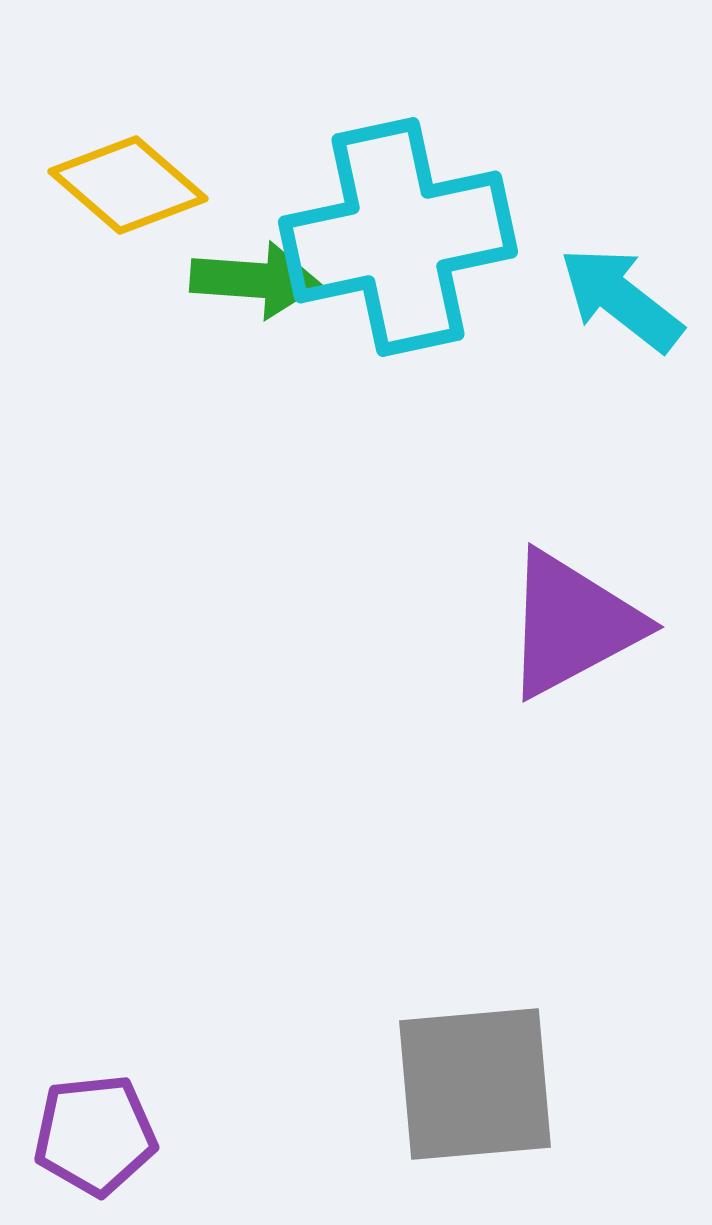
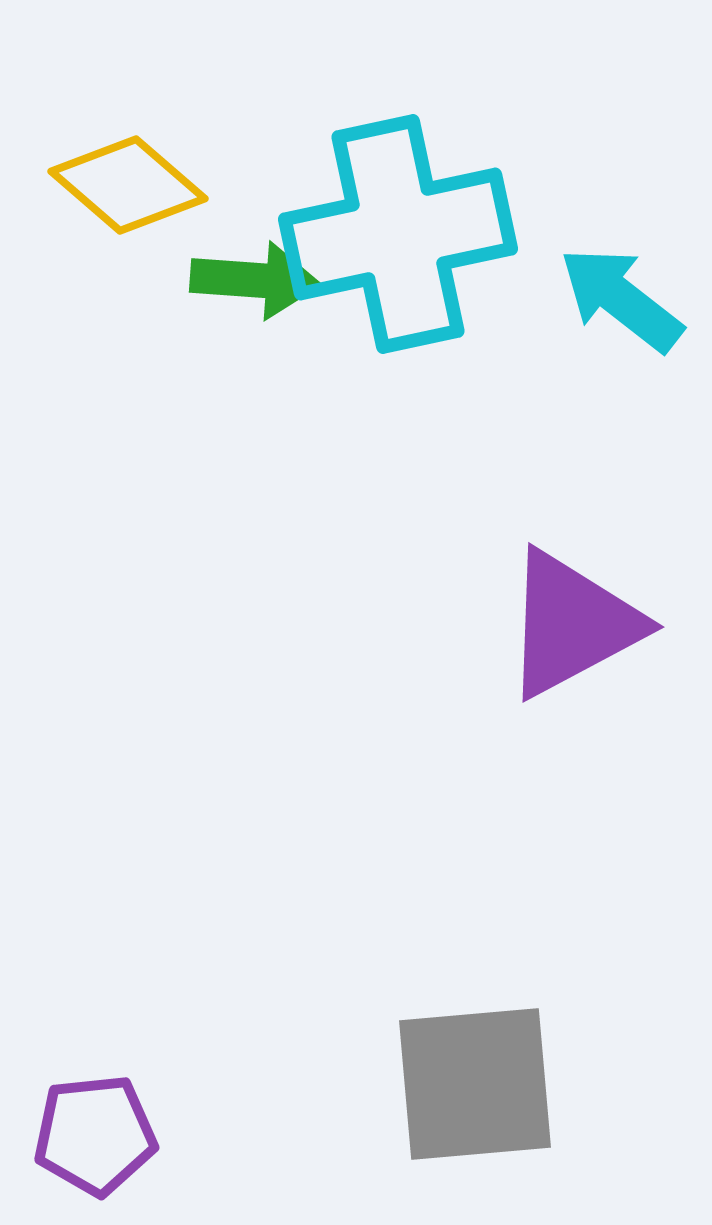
cyan cross: moved 3 px up
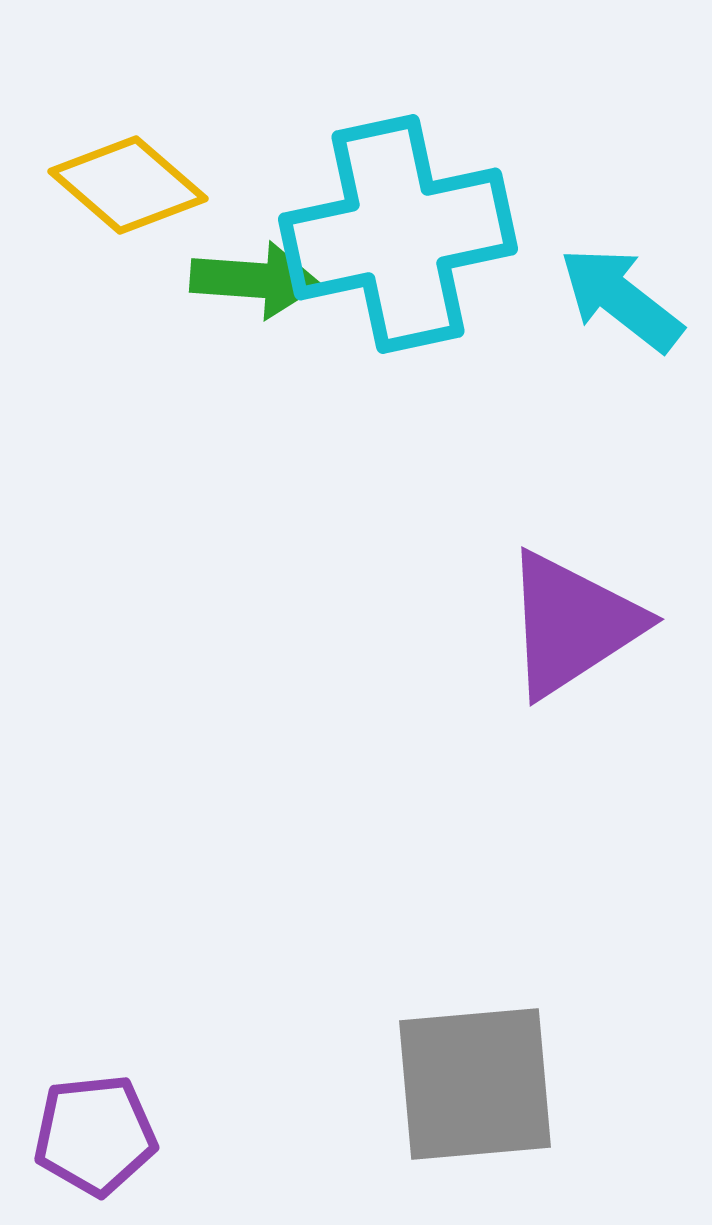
purple triangle: rotated 5 degrees counterclockwise
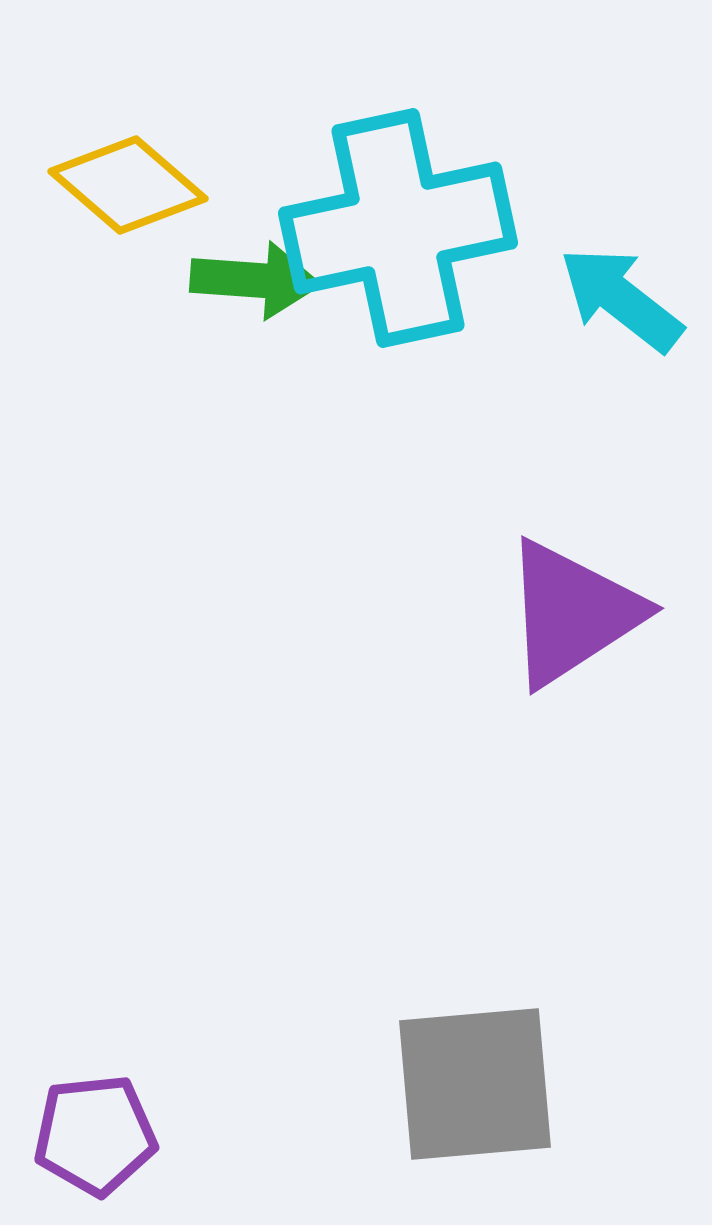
cyan cross: moved 6 px up
purple triangle: moved 11 px up
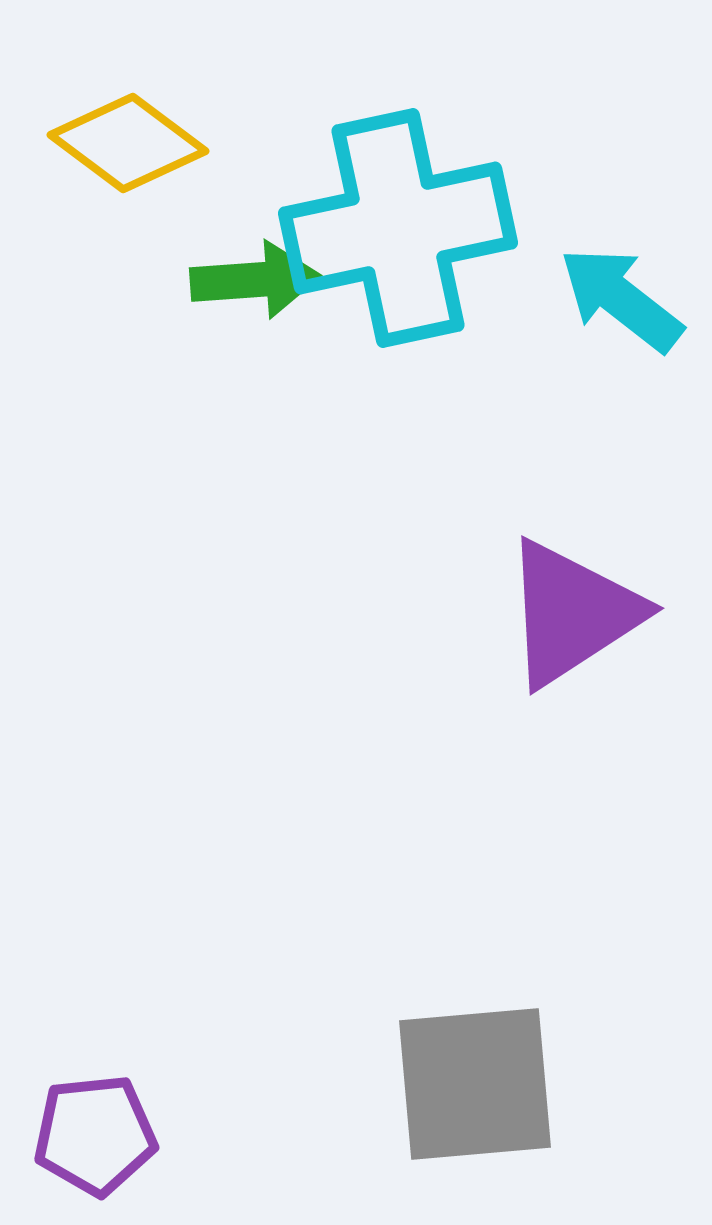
yellow diamond: moved 42 px up; rotated 4 degrees counterclockwise
green arrow: rotated 8 degrees counterclockwise
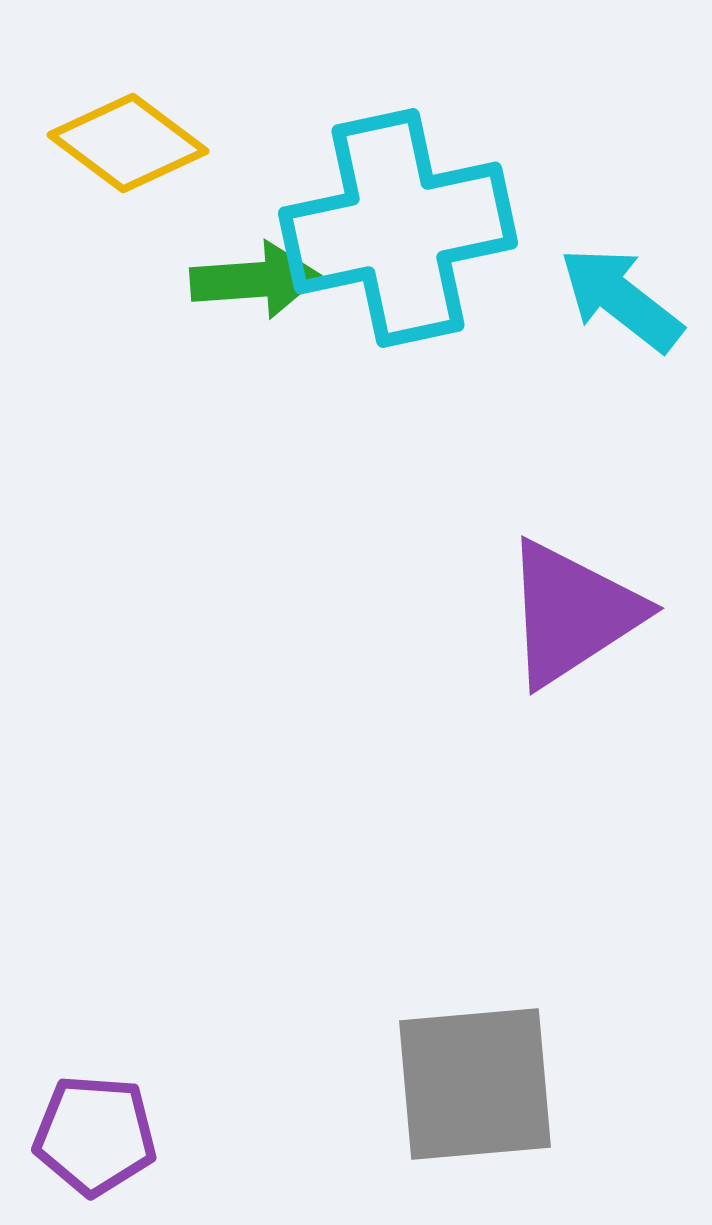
purple pentagon: rotated 10 degrees clockwise
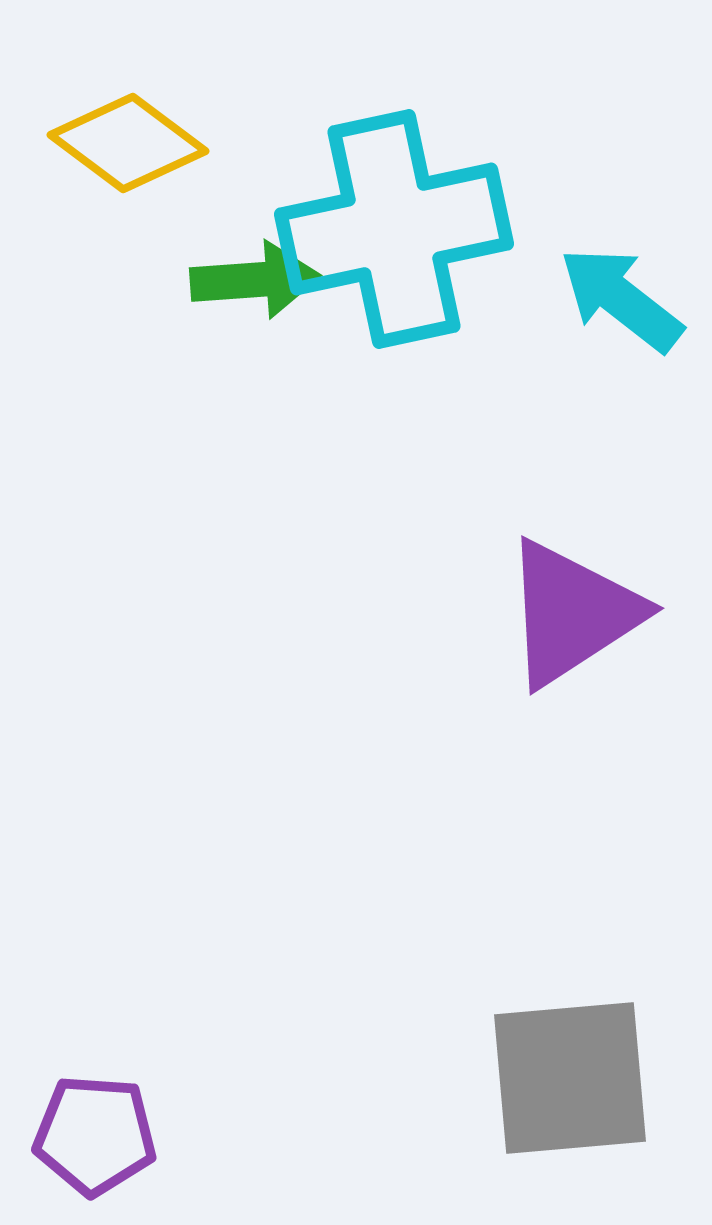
cyan cross: moved 4 px left, 1 px down
gray square: moved 95 px right, 6 px up
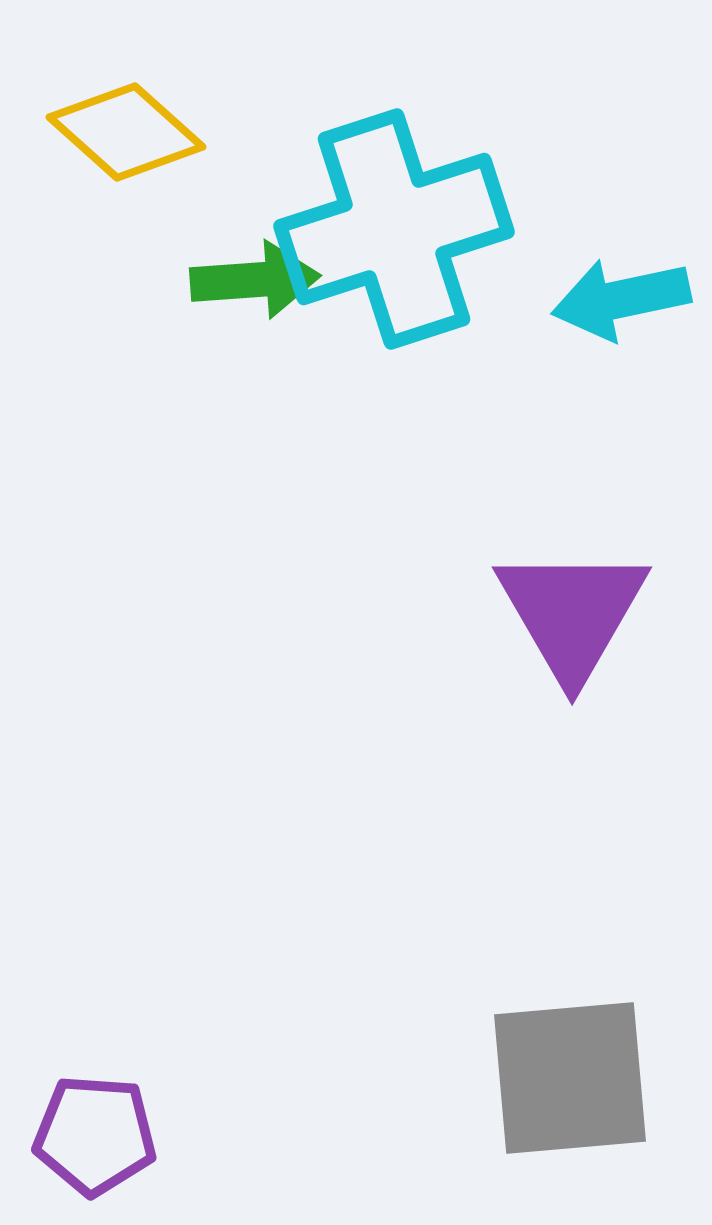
yellow diamond: moved 2 px left, 11 px up; rotated 5 degrees clockwise
cyan cross: rotated 6 degrees counterclockwise
cyan arrow: rotated 50 degrees counterclockwise
purple triangle: rotated 27 degrees counterclockwise
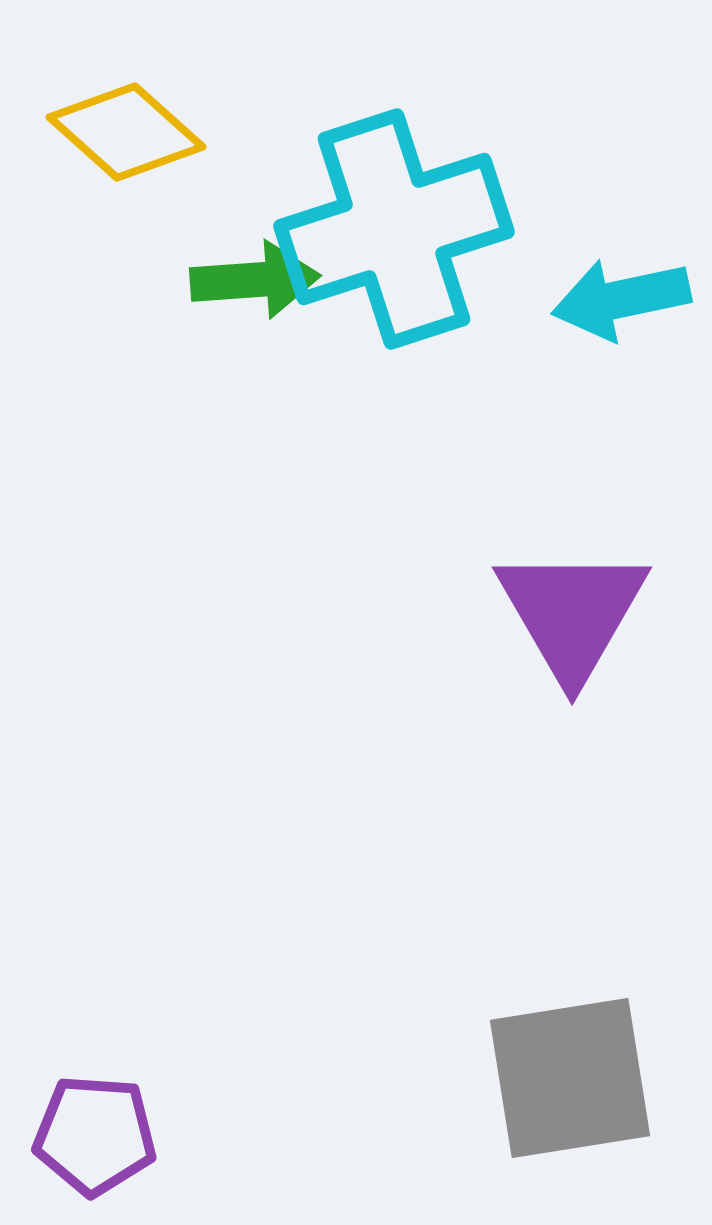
gray square: rotated 4 degrees counterclockwise
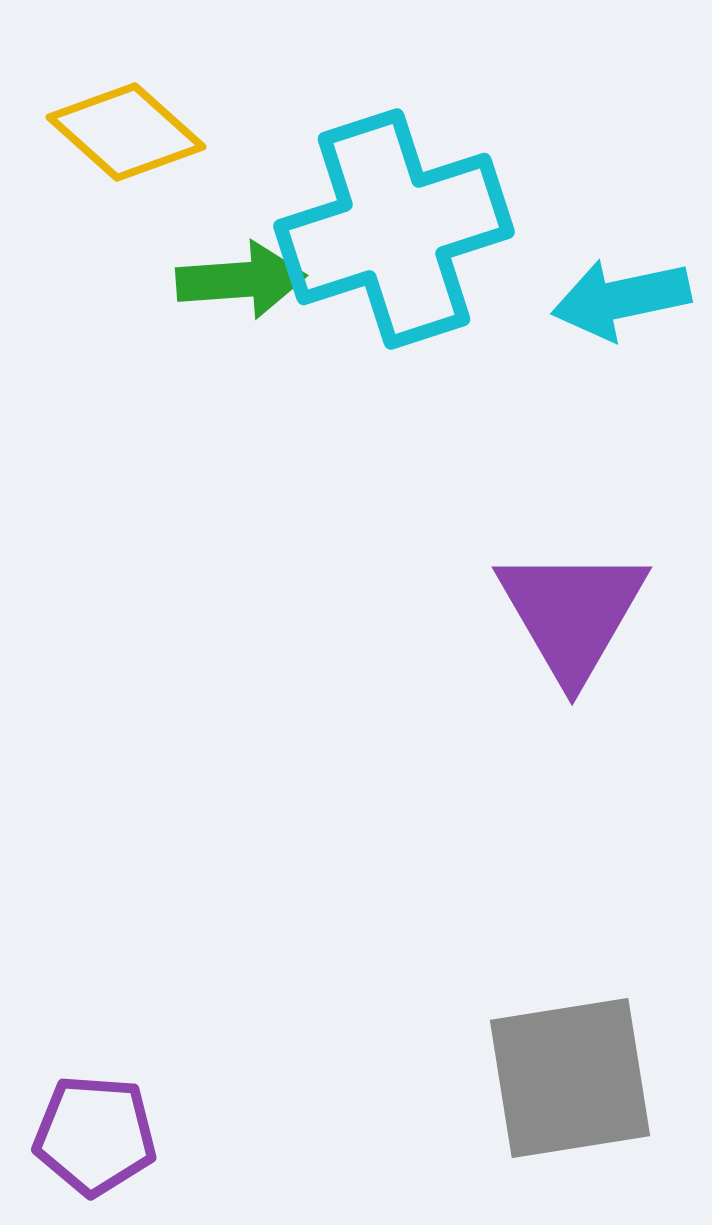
green arrow: moved 14 px left
